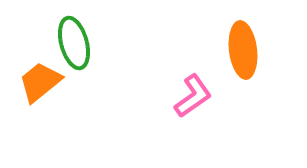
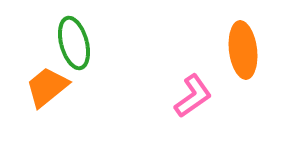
orange trapezoid: moved 7 px right, 5 px down
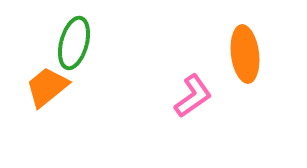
green ellipse: rotated 30 degrees clockwise
orange ellipse: moved 2 px right, 4 px down
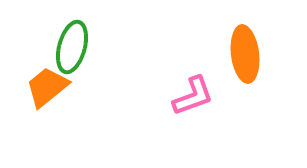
green ellipse: moved 2 px left, 4 px down
pink L-shape: rotated 15 degrees clockwise
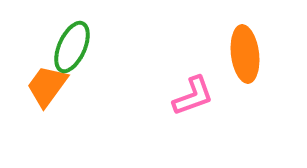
green ellipse: rotated 9 degrees clockwise
orange trapezoid: moved 1 px up; rotated 15 degrees counterclockwise
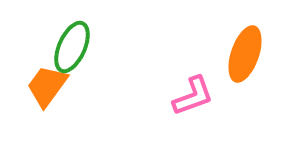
orange ellipse: rotated 26 degrees clockwise
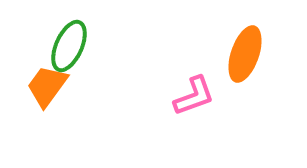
green ellipse: moved 3 px left, 1 px up
pink L-shape: moved 1 px right
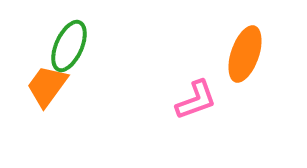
pink L-shape: moved 2 px right, 4 px down
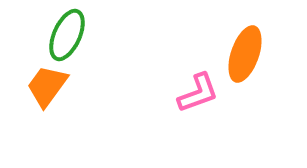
green ellipse: moved 2 px left, 11 px up
pink L-shape: moved 2 px right, 7 px up
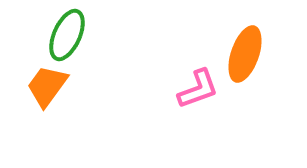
pink L-shape: moved 4 px up
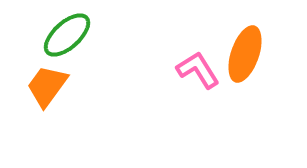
green ellipse: rotated 24 degrees clockwise
pink L-shape: moved 19 px up; rotated 102 degrees counterclockwise
